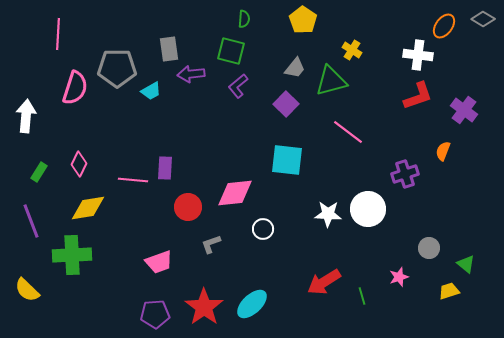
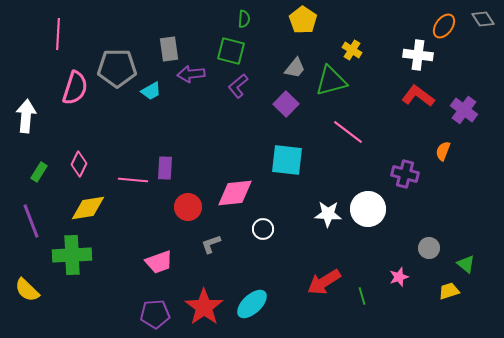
gray diamond at (483, 19): rotated 25 degrees clockwise
red L-shape at (418, 96): rotated 124 degrees counterclockwise
purple cross at (405, 174): rotated 32 degrees clockwise
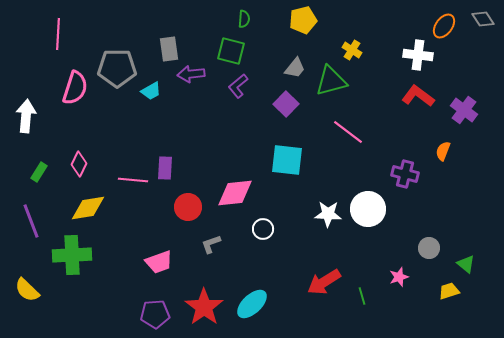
yellow pentagon at (303, 20): rotated 24 degrees clockwise
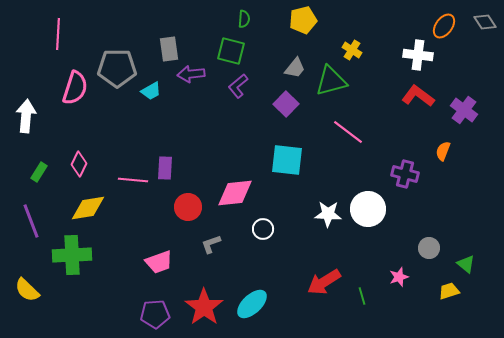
gray diamond at (483, 19): moved 2 px right, 3 px down
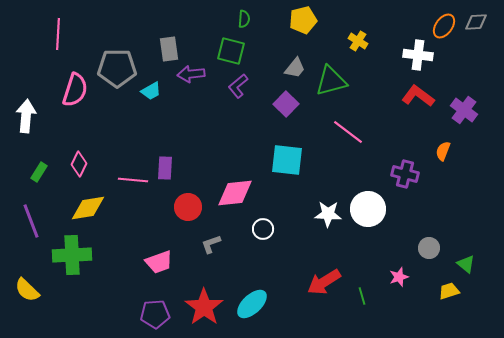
gray diamond at (485, 22): moved 9 px left; rotated 60 degrees counterclockwise
yellow cross at (352, 50): moved 6 px right, 9 px up
pink semicircle at (75, 88): moved 2 px down
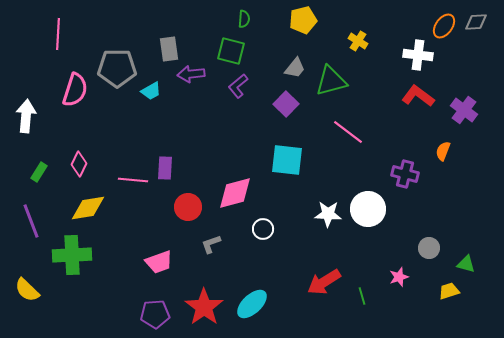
pink diamond at (235, 193): rotated 9 degrees counterclockwise
green triangle at (466, 264): rotated 24 degrees counterclockwise
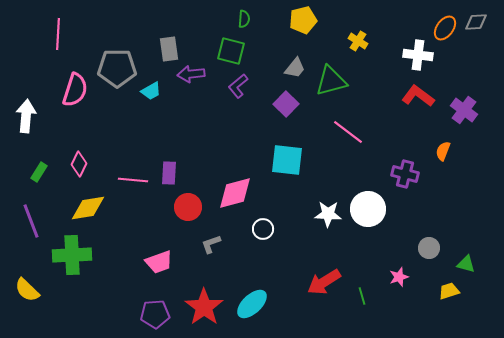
orange ellipse at (444, 26): moved 1 px right, 2 px down
purple rectangle at (165, 168): moved 4 px right, 5 px down
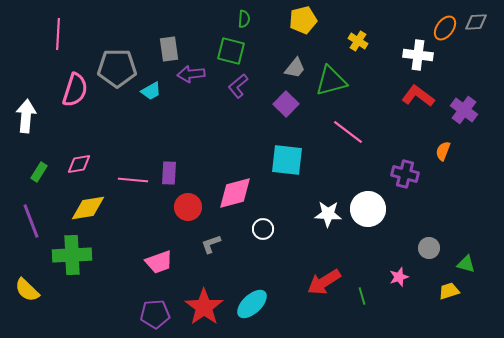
pink diamond at (79, 164): rotated 55 degrees clockwise
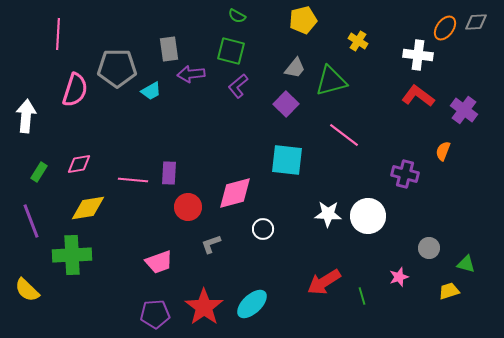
green semicircle at (244, 19): moved 7 px left, 3 px up; rotated 114 degrees clockwise
pink line at (348, 132): moved 4 px left, 3 px down
white circle at (368, 209): moved 7 px down
